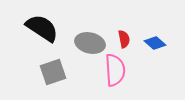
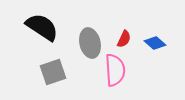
black semicircle: moved 1 px up
red semicircle: rotated 36 degrees clockwise
gray ellipse: rotated 64 degrees clockwise
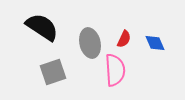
blue diamond: rotated 25 degrees clockwise
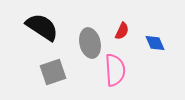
red semicircle: moved 2 px left, 8 px up
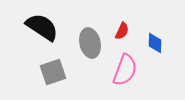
blue diamond: rotated 25 degrees clockwise
pink semicircle: moved 10 px right; rotated 24 degrees clockwise
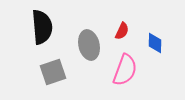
black semicircle: rotated 52 degrees clockwise
gray ellipse: moved 1 px left, 2 px down
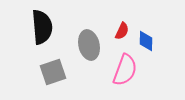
blue diamond: moved 9 px left, 2 px up
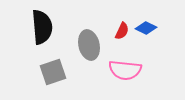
blue diamond: moved 13 px up; rotated 65 degrees counterclockwise
pink semicircle: rotated 76 degrees clockwise
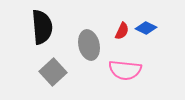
gray square: rotated 24 degrees counterclockwise
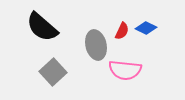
black semicircle: rotated 136 degrees clockwise
gray ellipse: moved 7 px right
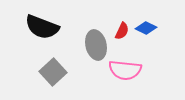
black semicircle: rotated 20 degrees counterclockwise
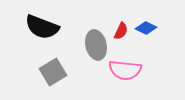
red semicircle: moved 1 px left
gray square: rotated 12 degrees clockwise
